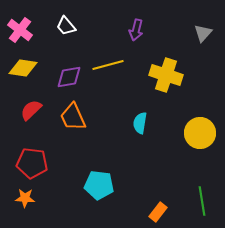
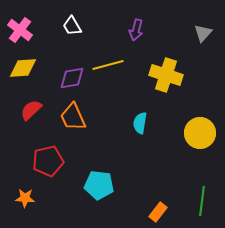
white trapezoid: moved 6 px right; rotated 10 degrees clockwise
yellow diamond: rotated 12 degrees counterclockwise
purple diamond: moved 3 px right, 1 px down
red pentagon: moved 16 px right, 2 px up; rotated 20 degrees counterclockwise
green line: rotated 16 degrees clockwise
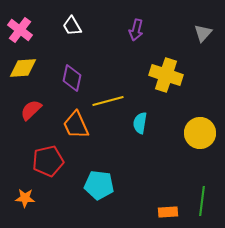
yellow line: moved 36 px down
purple diamond: rotated 68 degrees counterclockwise
orange trapezoid: moved 3 px right, 8 px down
orange rectangle: moved 10 px right; rotated 48 degrees clockwise
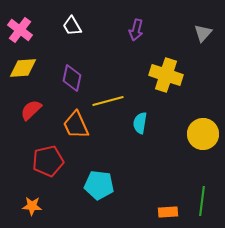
yellow circle: moved 3 px right, 1 px down
orange star: moved 7 px right, 8 px down
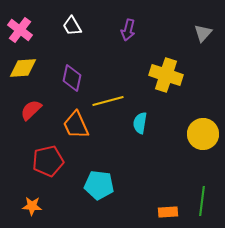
purple arrow: moved 8 px left
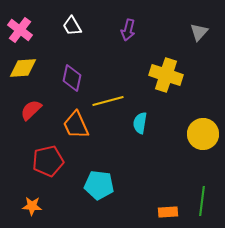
gray triangle: moved 4 px left, 1 px up
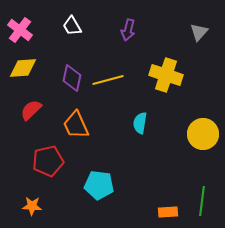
yellow line: moved 21 px up
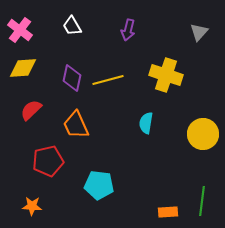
cyan semicircle: moved 6 px right
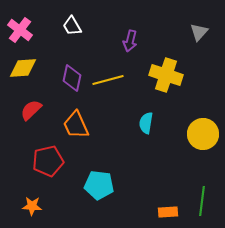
purple arrow: moved 2 px right, 11 px down
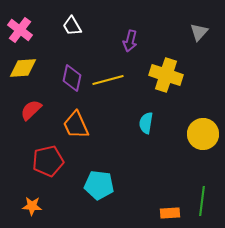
orange rectangle: moved 2 px right, 1 px down
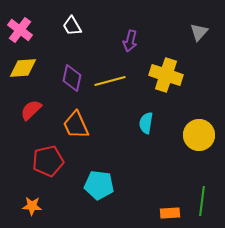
yellow line: moved 2 px right, 1 px down
yellow circle: moved 4 px left, 1 px down
